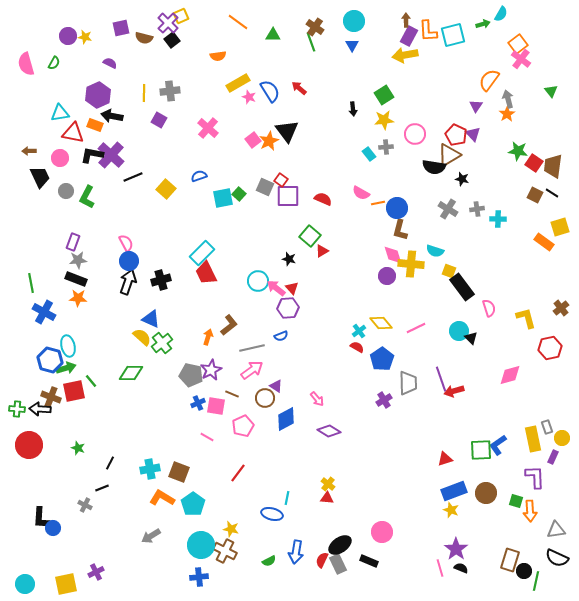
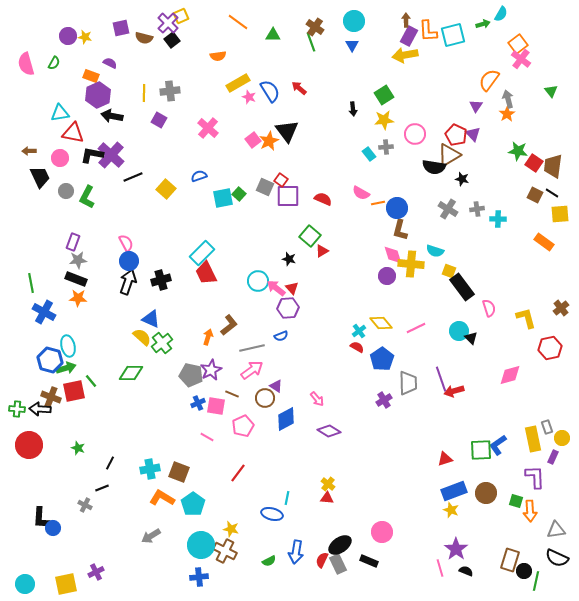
orange rectangle at (95, 125): moved 4 px left, 49 px up
yellow square at (560, 227): moved 13 px up; rotated 12 degrees clockwise
black semicircle at (461, 568): moved 5 px right, 3 px down
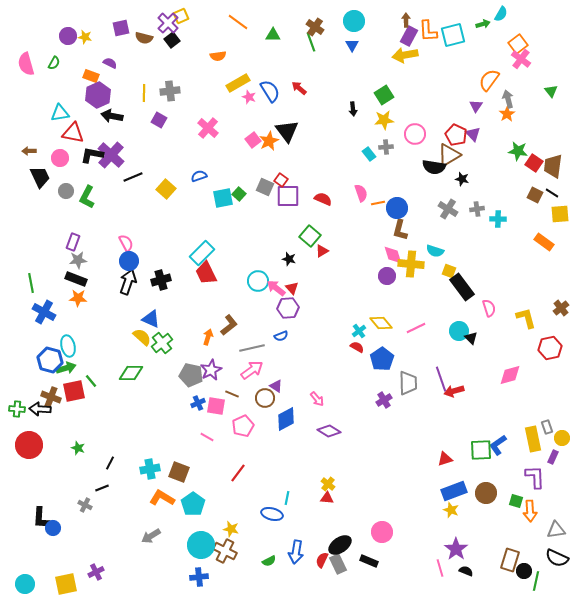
pink semicircle at (361, 193): rotated 138 degrees counterclockwise
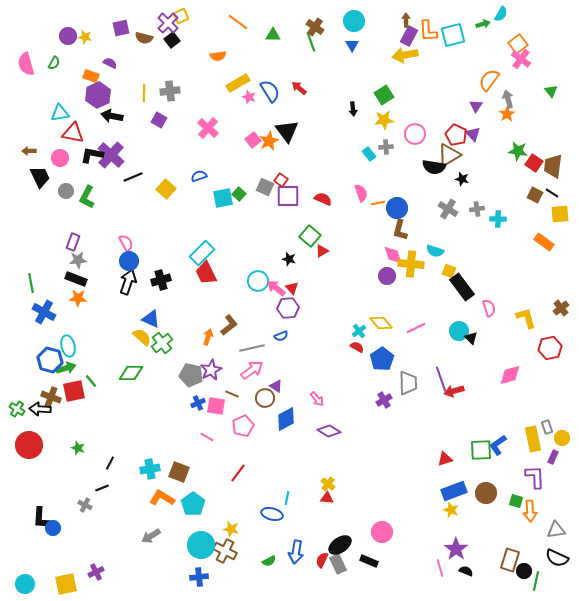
green cross at (17, 409): rotated 28 degrees clockwise
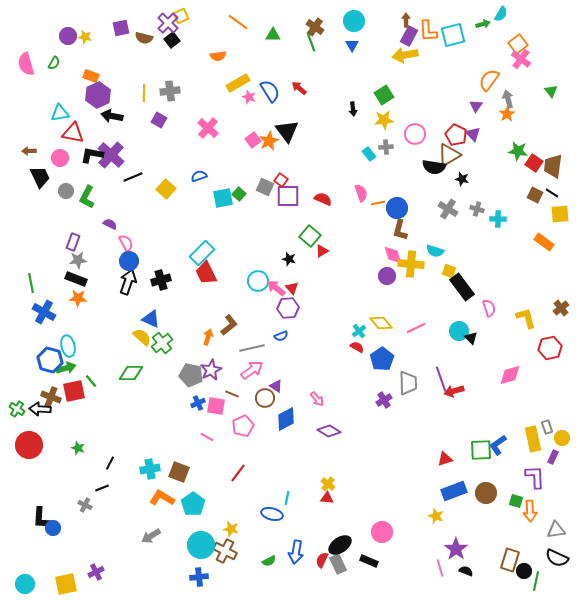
purple semicircle at (110, 63): moved 161 px down
gray cross at (477, 209): rotated 24 degrees clockwise
yellow star at (451, 510): moved 15 px left, 6 px down
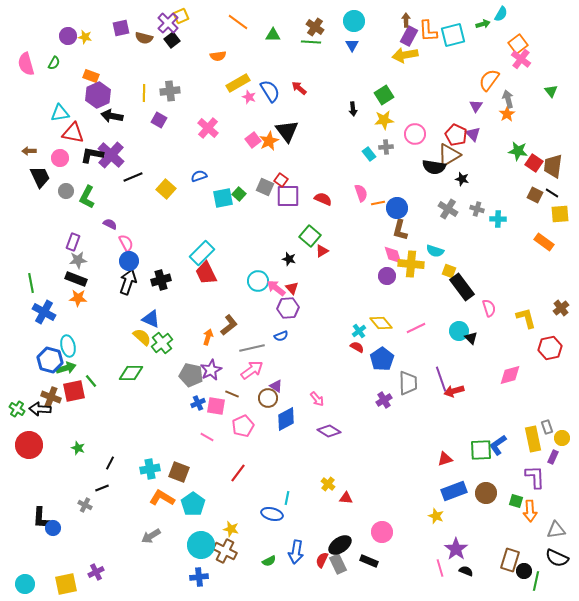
green line at (311, 42): rotated 66 degrees counterclockwise
brown circle at (265, 398): moved 3 px right
red triangle at (327, 498): moved 19 px right
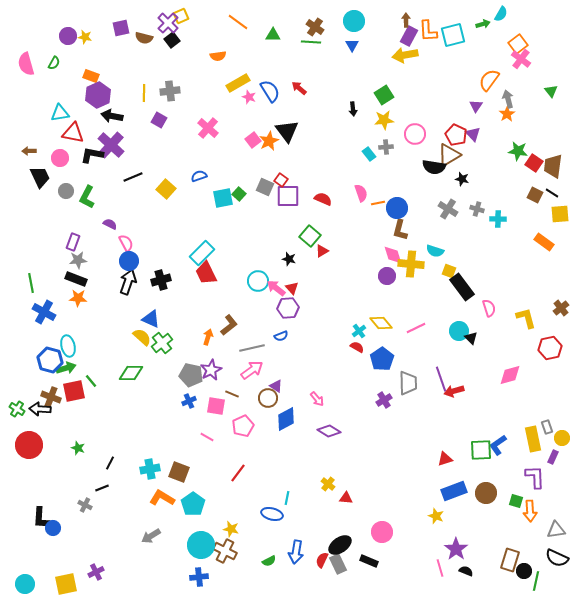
purple cross at (111, 155): moved 10 px up
blue cross at (198, 403): moved 9 px left, 2 px up
